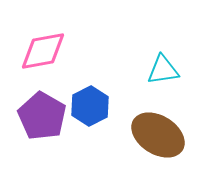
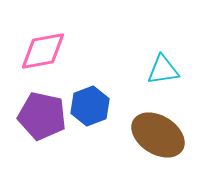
blue hexagon: rotated 6 degrees clockwise
purple pentagon: rotated 18 degrees counterclockwise
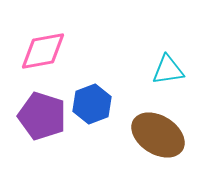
cyan triangle: moved 5 px right
blue hexagon: moved 2 px right, 2 px up
purple pentagon: rotated 6 degrees clockwise
